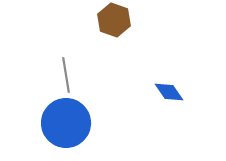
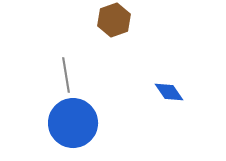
brown hexagon: rotated 20 degrees clockwise
blue circle: moved 7 px right
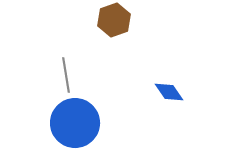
blue circle: moved 2 px right
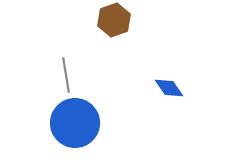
blue diamond: moved 4 px up
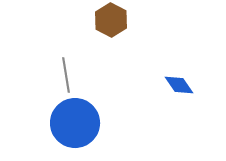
brown hexagon: moved 3 px left; rotated 12 degrees counterclockwise
blue diamond: moved 10 px right, 3 px up
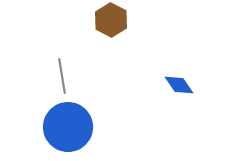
gray line: moved 4 px left, 1 px down
blue circle: moved 7 px left, 4 px down
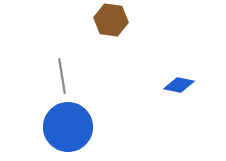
brown hexagon: rotated 20 degrees counterclockwise
blue diamond: rotated 44 degrees counterclockwise
